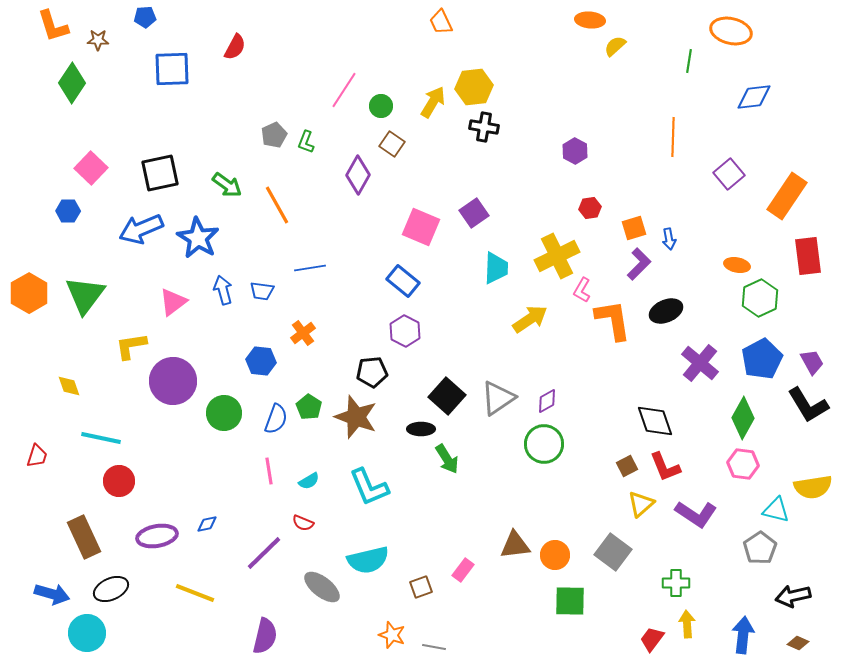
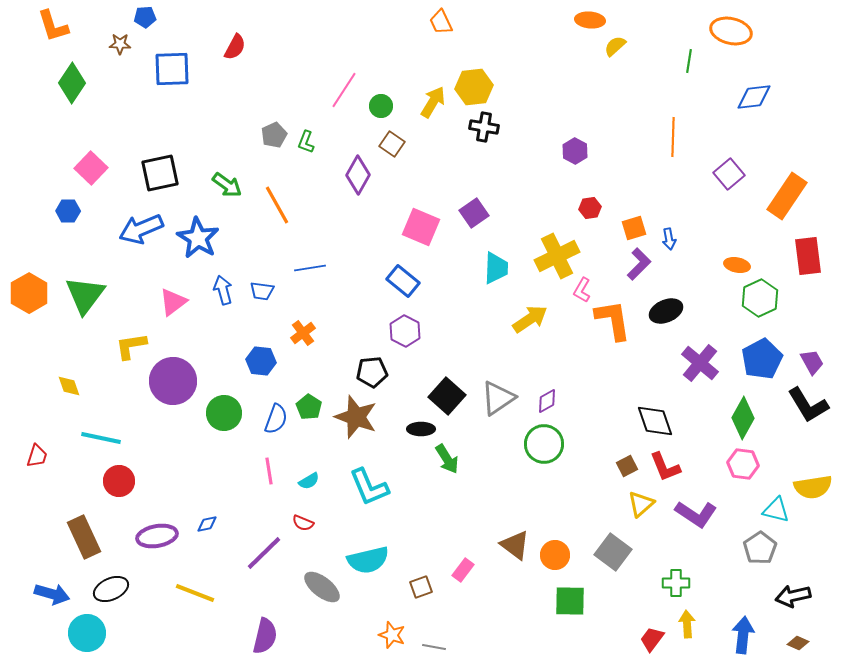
brown star at (98, 40): moved 22 px right, 4 px down
brown triangle at (515, 545): rotated 44 degrees clockwise
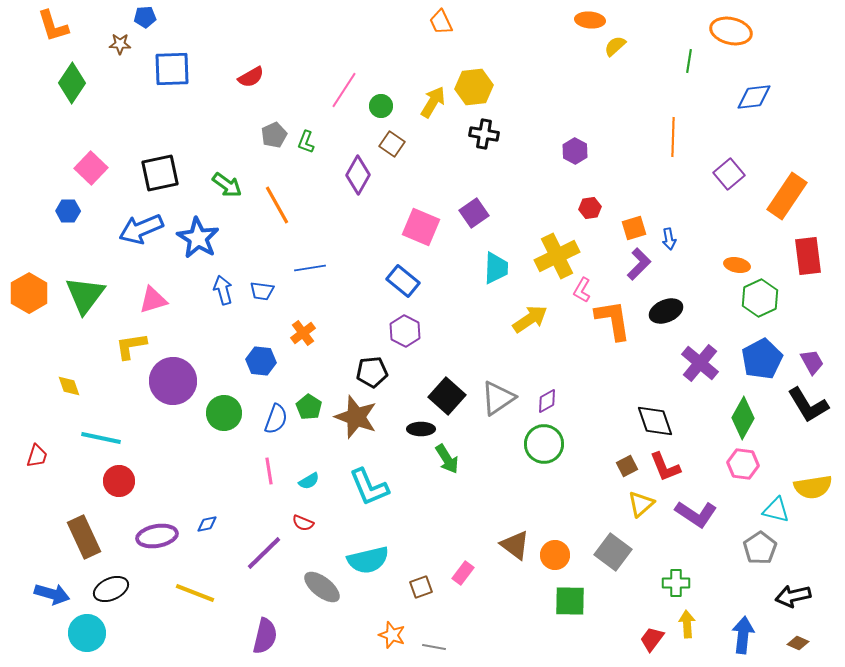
red semicircle at (235, 47): moved 16 px right, 30 px down; rotated 32 degrees clockwise
black cross at (484, 127): moved 7 px down
pink triangle at (173, 302): moved 20 px left, 2 px up; rotated 20 degrees clockwise
pink rectangle at (463, 570): moved 3 px down
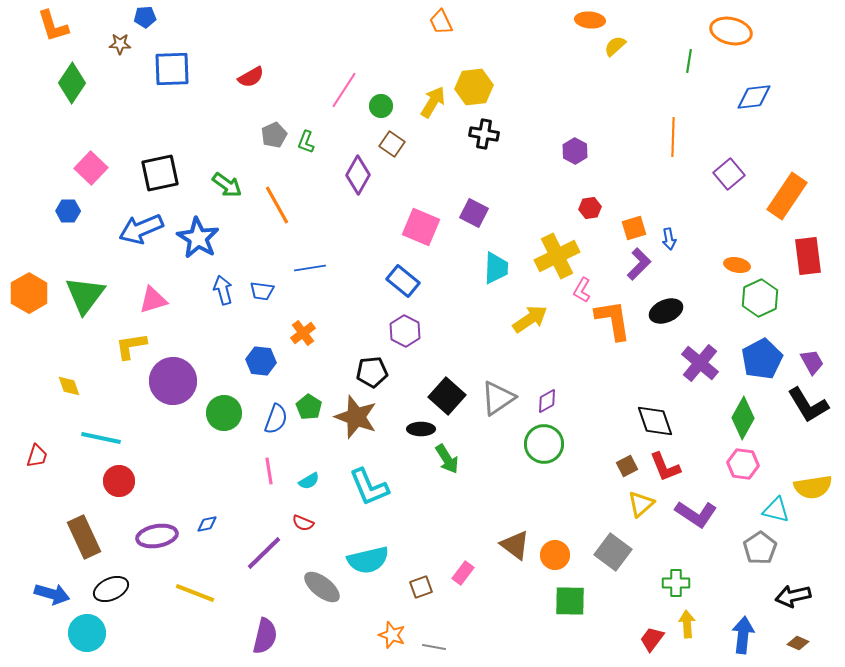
purple square at (474, 213): rotated 28 degrees counterclockwise
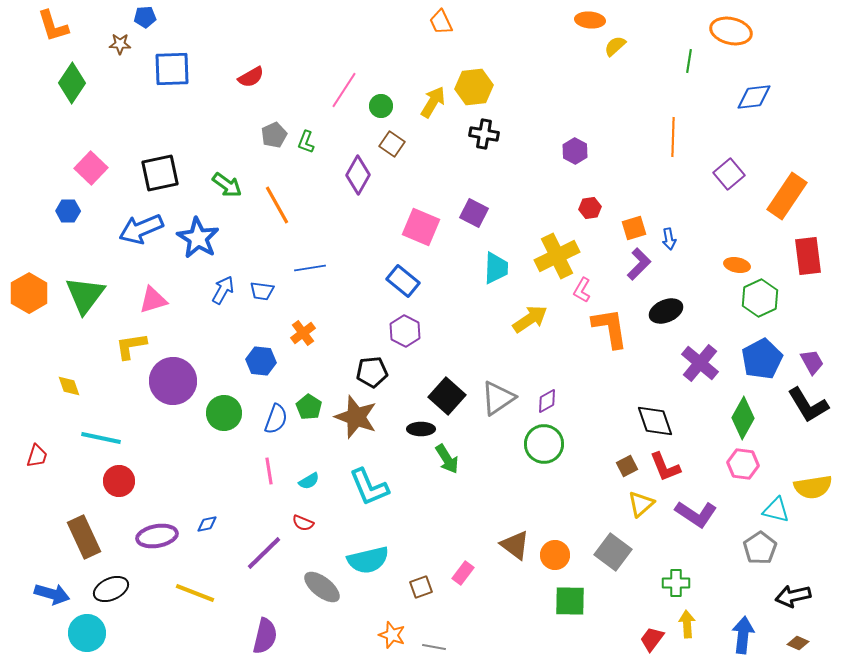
blue arrow at (223, 290): rotated 44 degrees clockwise
orange L-shape at (613, 320): moved 3 px left, 8 px down
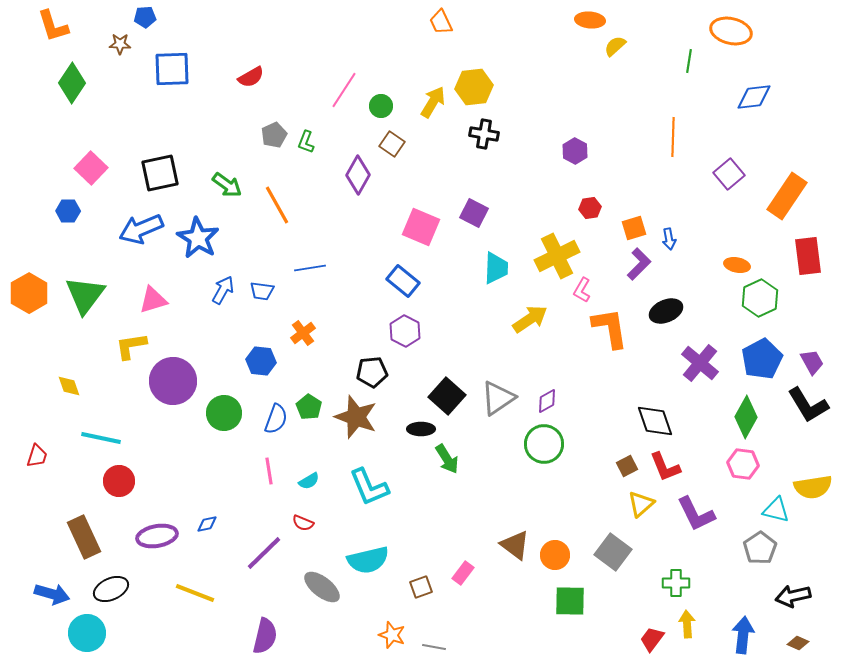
green diamond at (743, 418): moved 3 px right, 1 px up
purple L-shape at (696, 514): rotated 30 degrees clockwise
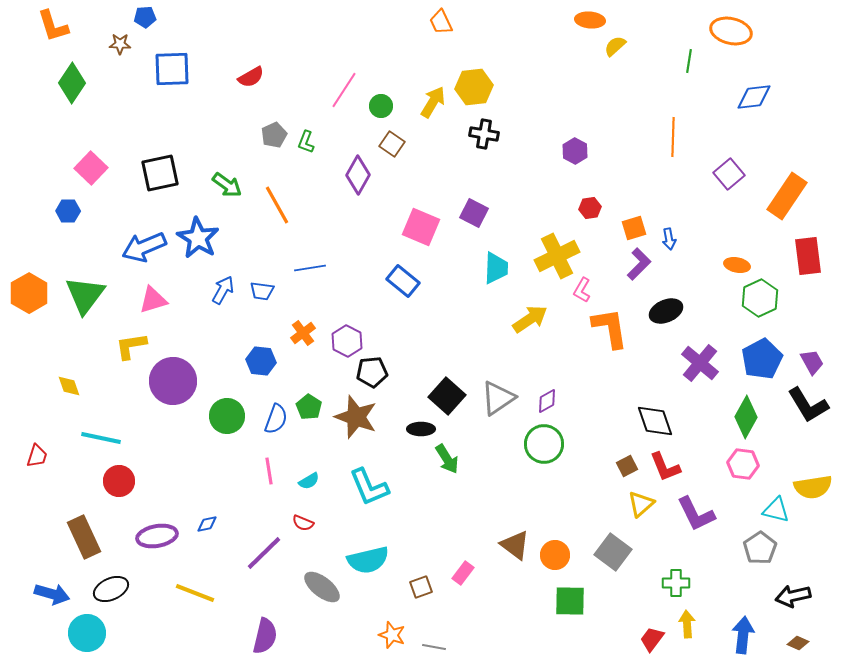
blue arrow at (141, 229): moved 3 px right, 18 px down
purple hexagon at (405, 331): moved 58 px left, 10 px down
green circle at (224, 413): moved 3 px right, 3 px down
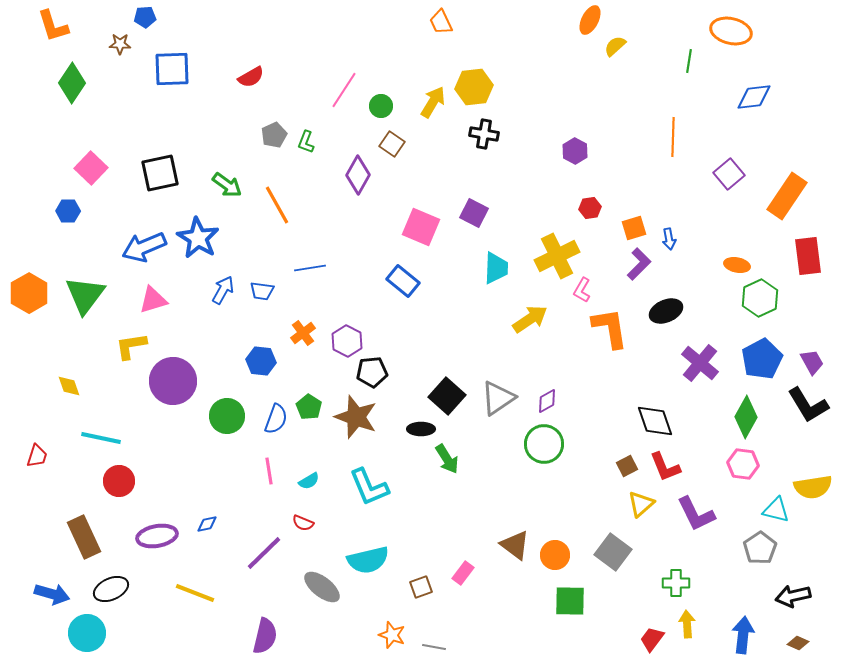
orange ellipse at (590, 20): rotated 68 degrees counterclockwise
